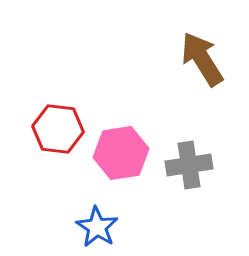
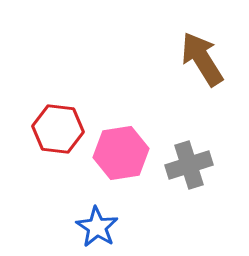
gray cross: rotated 9 degrees counterclockwise
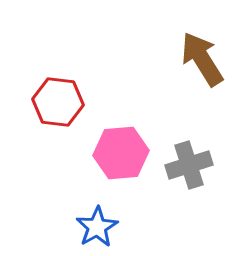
red hexagon: moved 27 px up
pink hexagon: rotated 4 degrees clockwise
blue star: rotated 9 degrees clockwise
